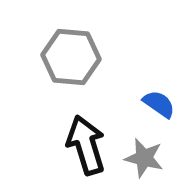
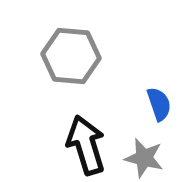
gray hexagon: moved 1 px up
blue semicircle: rotated 36 degrees clockwise
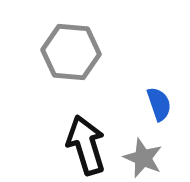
gray hexagon: moved 4 px up
gray star: moved 1 px left; rotated 9 degrees clockwise
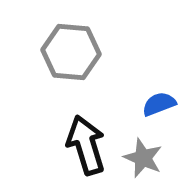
blue semicircle: rotated 92 degrees counterclockwise
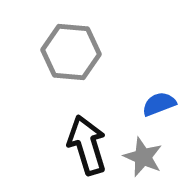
black arrow: moved 1 px right
gray star: moved 1 px up
